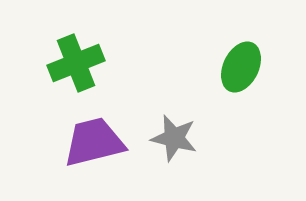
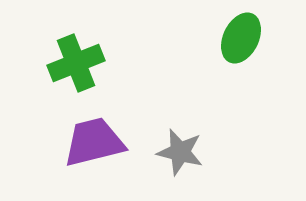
green ellipse: moved 29 px up
gray star: moved 6 px right, 14 px down
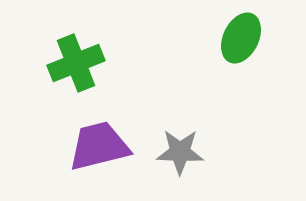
purple trapezoid: moved 5 px right, 4 px down
gray star: rotated 12 degrees counterclockwise
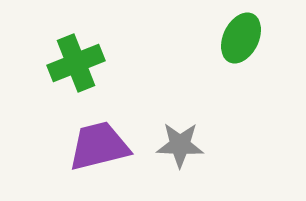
gray star: moved 7 px up
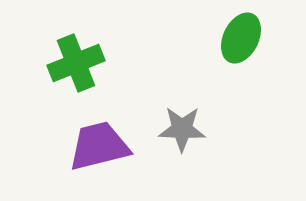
gray star: moved 2 px right, 16 px up
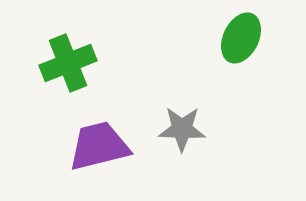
green cross: moved 8 px left
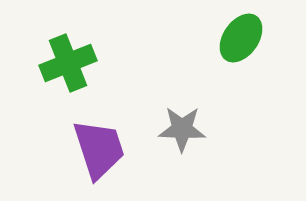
green ellipse: rotated 9 degrees clockwise
purple trapezoid: moved 3 px down; rotated 86 degrees clockwise
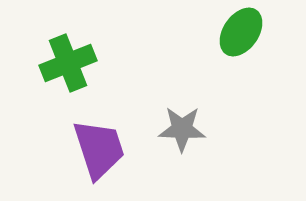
green ellipse: moved 6 px up
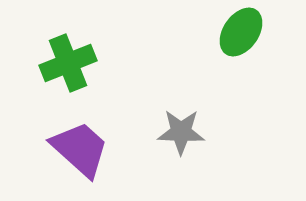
gray star: moved 1 px left, 3 px down
purple trapezoid: moved 19 px left; rotated 30 degrees counterclockwise
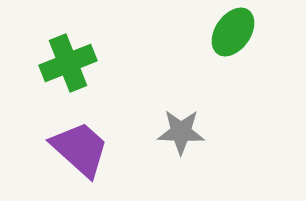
green ellipse: moved 8 px left
